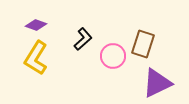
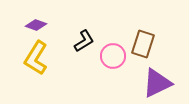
black L-shape: moved 1 px right, 2 px down; rotated 10 degrees clockwise
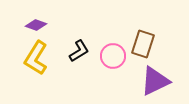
black L-shape: moved 5 px left, 10 px down
purple triangle: moved 2 px left, 2 px up
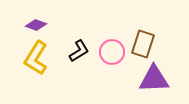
pink circle: moved 1 px left, 4 px up
purple triangle: moved 1 px left, 2 px up; rotated 24 degrees clockwise
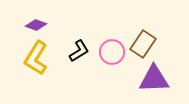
brown rectangle: rotated 16 degrees clockwise
